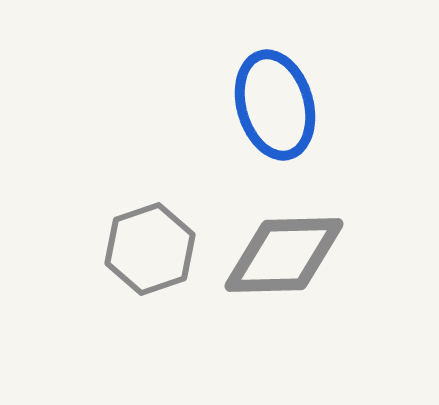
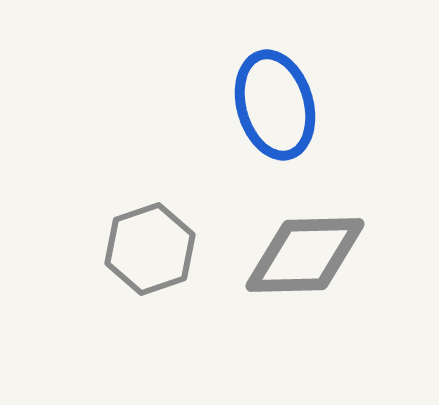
gray diamond: moved 21 px right
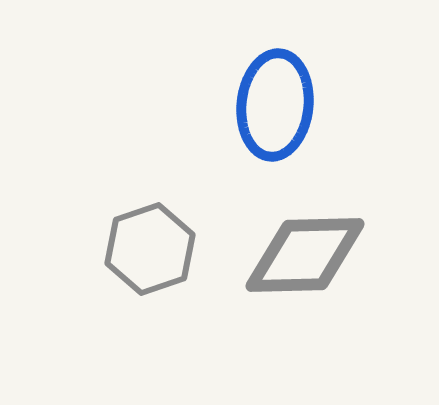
blue ellipse: rotated 22 degrees clockwise
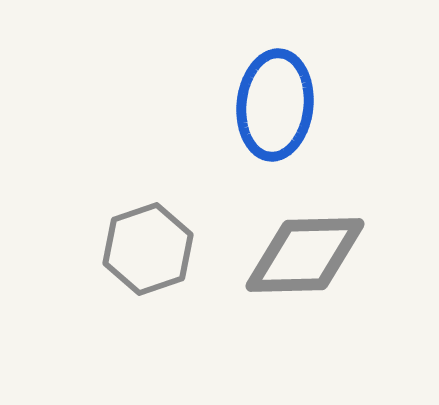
gray hexagon: moved 2 px left
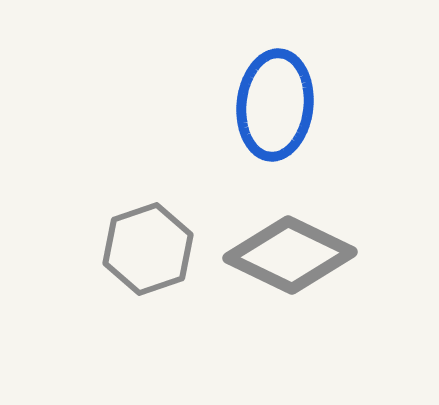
gray diamond: moved 15 px left; rotated 27 degrees clockwise
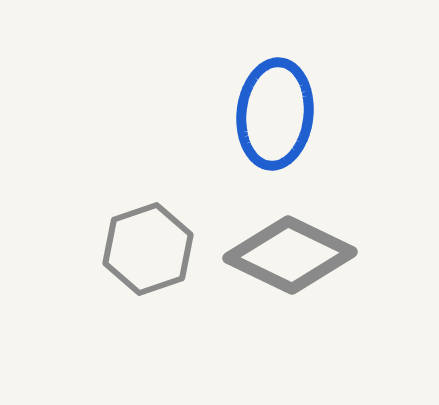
blue ellipse: moved 9 px down
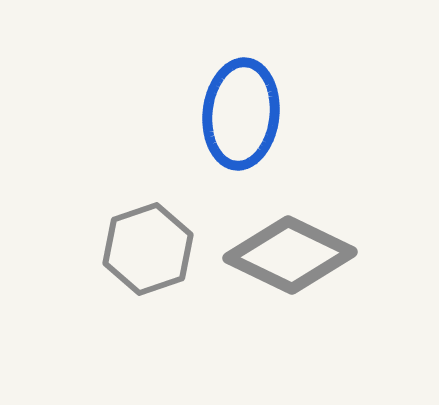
blue ellipse: moved 34 px left
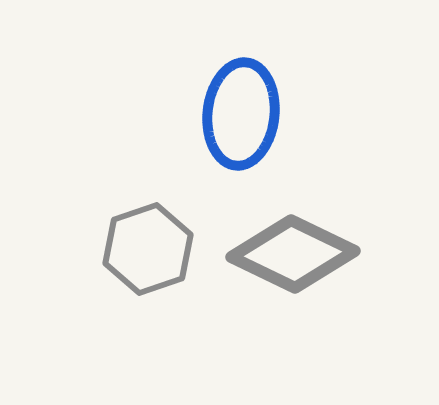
gray diamond: moved 3 px right, 1 px up
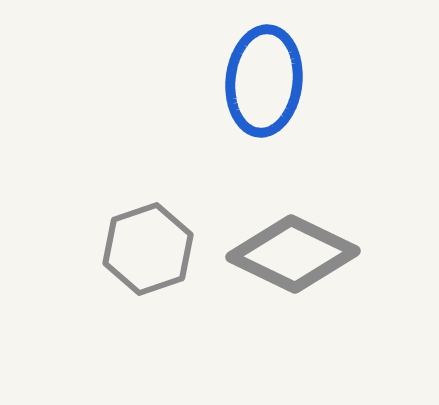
blue ellipse: moved 23 px right, 33 px up
